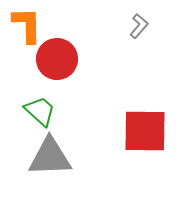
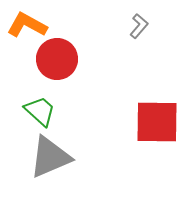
orange L-shape: rotated 60 degrees counterclockwise
red square: moved 12 px right, 9 px up
gray triangle: rotated 21 degrees counterclockwise
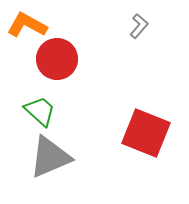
red square: moved 11 px left, 11 px down; rotated 21 degrees clockwise
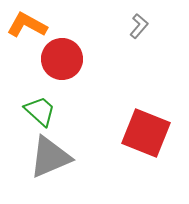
red circle: moved 5 px right
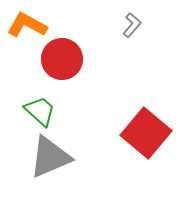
gray L-shape: moved 7 px left, 1 px up
red square: rotated 18 degrees clockwise
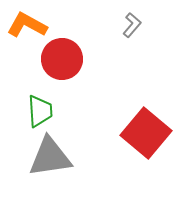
green trapezoid: rotated 44 degrees clockwise
gray triangle: rotated 15 degrees clockwise
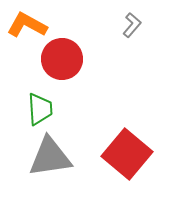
green trapezoid: moved 2 px up
red square: moved 19 px left, 21 px down
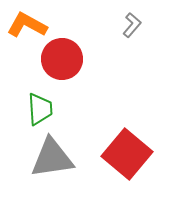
gray triangle: moved 2 px right, 1 px down
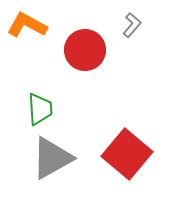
red circle: moved 23 px right, 9 px up
gray triangle: rotated 21 degrees counterclockwise
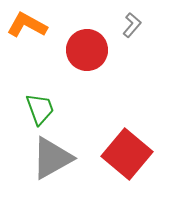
red circle: moved 2 px right
green trapezoid: rotated 16 degrees counterclockwise
